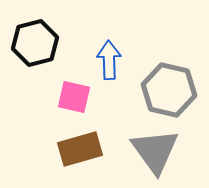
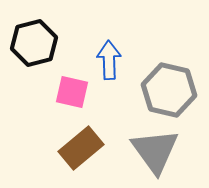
black hexagon: moved 1 px left
pink square: moved 2 px left, 5 px up
brown rectangle: moved 1 px right, 1 px up; rotated 24 degrees counterclockwise
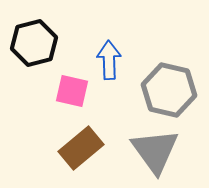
pink square: moved 1 px up
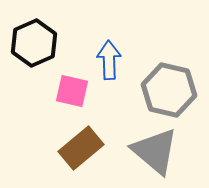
black hexagon: rotated 9 degrees counterclockwise
gray triangle: rotated 14 degrees counterclockwise
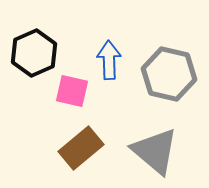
black hexagon: moved 10 px down
gray hexagon: moved 16 px up
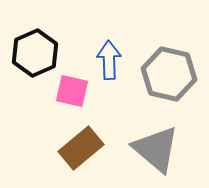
black hexagon: moved 1 px right
gray triangle: moved 1 px right, 2 px up
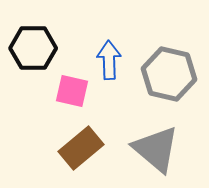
black hexagon: moved 2 px left, 5 px up; rotated 24 degrees clockwise
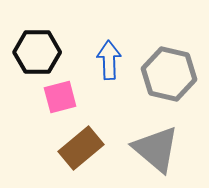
black hexagon: moved 4 px right, 4 px down
pink square: moved 12 px left, 6 px down; rotated 28 degrees counterclockwise
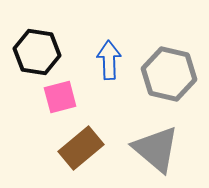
black hexagon: rotated 9 degrees clockwise
